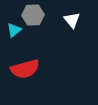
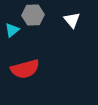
cyan triangle: moved 2 px left
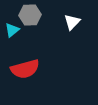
gray hexagon: moved 3 px left
white triangle: moved 2 px down; rotated 24 degrees clockwise
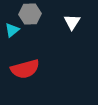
gray hexagon: moved 1 px up
white triangle: rotated 12 degrees counterclockwise
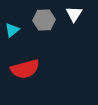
gray hexagon: moved 14 px right, 6 px down
white triangle: moved 2 px right, 8 px up
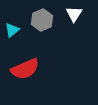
gray hexagon: moved 2 px left; rotated 20 degrees counterclockwise
red semicircle: rotated 8 degrees counterclockwise
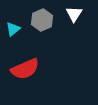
cyan triangle: moved 1 px right, 1 px up
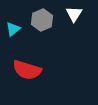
red semicircle: moved 2 px right, 1 px down; rotated 40 degrees clockwise
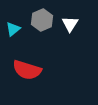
white triangle: moved 4 px left, 10 px down
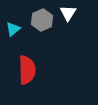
white triangle: moved 2 px left, 11 px up
red semicircle: rotated 108 degrees counterclockwise
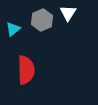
red semicircle: moved 1 px left
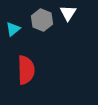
gray hexagon: rotated 15 degrees counterclockwise
